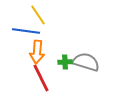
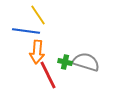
green cross: rotated 16 degrees clockwise
red line: moved 7 px right, 3 px up
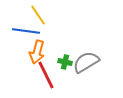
orange arrow: rotated 10 degrees clockwise
gray semicircle: rotated 48 degrees counterclockwise
red line: moved 2 px left
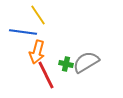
blue line: moved 3 px left, 1 px down
green cross: moved 1 px right, 2 px down
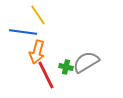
green cross: moved 3 px down
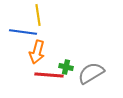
yellow line: rotated 25 degrees clockwise
gray semicircle: moved 5 px right, 11 px down
red line: moved 3 px right; rotated 60 degrees counterclockwise
